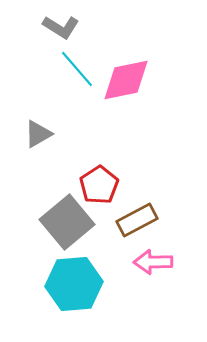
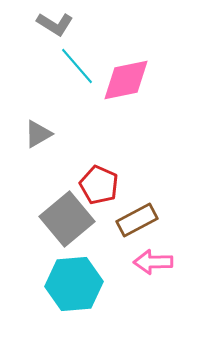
gray L-shape: moved 6 px left, 3 px up
cyan line: moved 3 px up
red pentagon: rotated 15 degrees counterclockwise
gray square: moved 3 px up
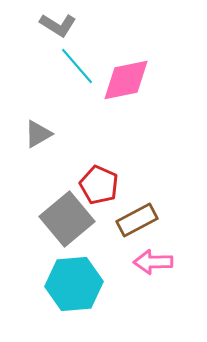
gray L-shape: moved 3 px right, 1 px down
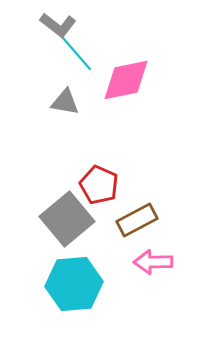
gray L-shape: rotated 6 degrees clockwise
cyan line: moved 1 px left, 13 px up
gray triangle: moved 27 px right, 32 px up; rotated 40 degrees clockwise
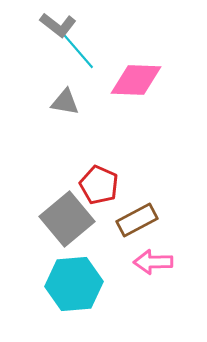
cyan line: moved 2 px right, 2 px up
pink diamond: moved 10 px right; rotated 14 degrees clockwise
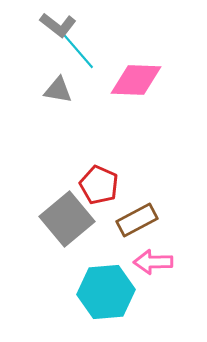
gray triangle: moved 7 px left, 12 px up
cyan hexagon: moved 32 px right, 8 px down
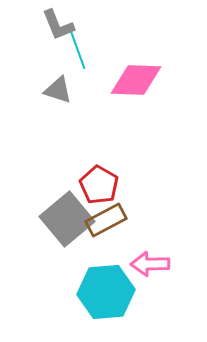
gray L-shape: rotated 30 degrees clockwise
cyan line: moved 1 px left, 3 px up; rotated 21 degrees clockwise
gray triangle: rotated 8 degrees clockwise
red pentagon: rotated 6 degrees clockwise
brown rectangle: moved 31 px left
pink arrow: moved 3 px left, 2 px down
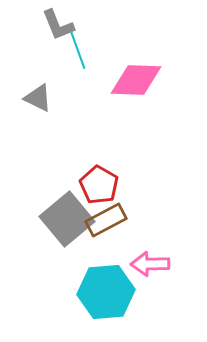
gray triangle: moved 20 px left, 8 px down; rotated 8 degrees clockwise
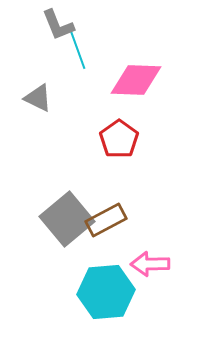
red pentagon: moved 20 px right, 46 px up; rotated 6 degrees clockwise
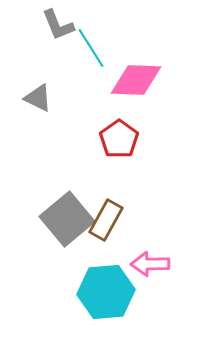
cyan line: moved 14 px right; rotated 12 degrees counterclockwise
brown rectangle: rotated 33 degrees counterclockwise
